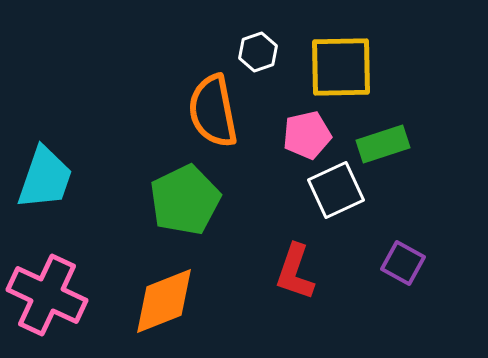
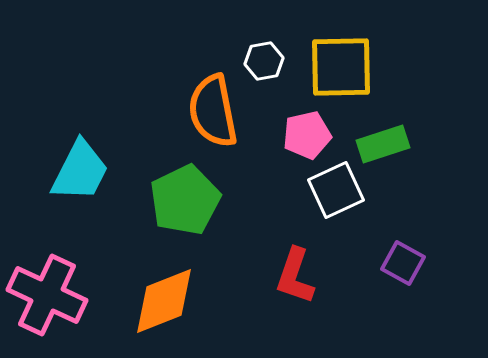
white hexagon: moved 6 px right, 9 px down; rotated 9 degrees clockwise
cyan trapezoid: moved 35 px right, 7 px up; rotated 8 degrees clockwise
red L-shape: moved 4 px down
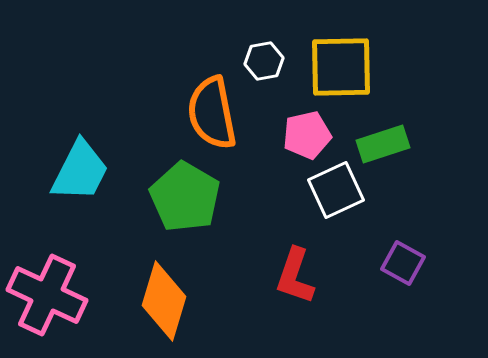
orange semicircle: moved 1 px left, 2 px down
green pentagon: moved 3 px up; rotated 16 degrees counterclockwise
orange diamond: rotated 52 degrees counterclockwise
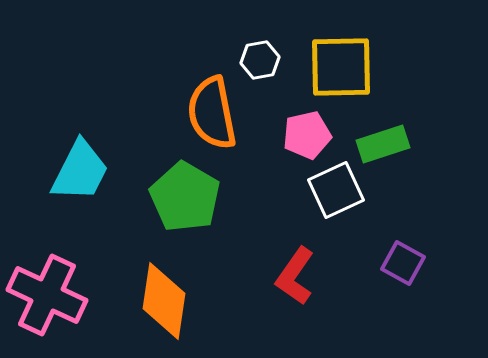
white hexagon: moved 4 px left, 1 px up
red L-shape: rotated 16 degrees clockwise
orange diamond: rotated 8 degrees counterclockwise
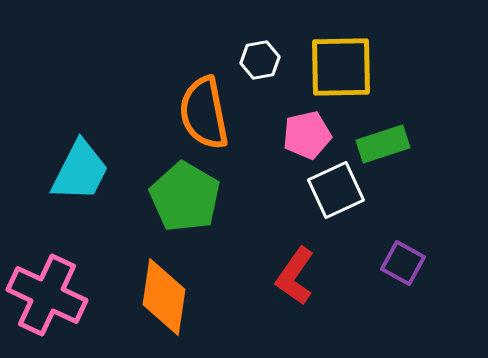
orange semicircle: moved 8 px left
orange diamond: moved 4 px up
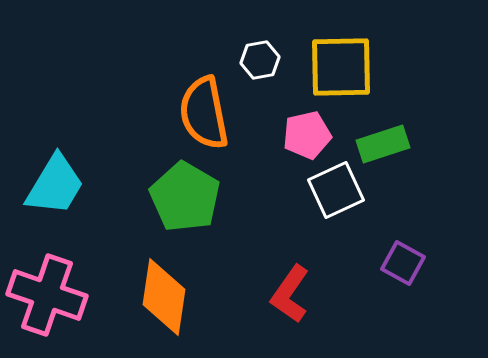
cyan trapezoid: moved 25 px left, 14 px down; rotated 4 degrees clockwise
red L-shape: moved 5 px left, 18 px down
pink cross: rotated 6 degrees counterclockwise
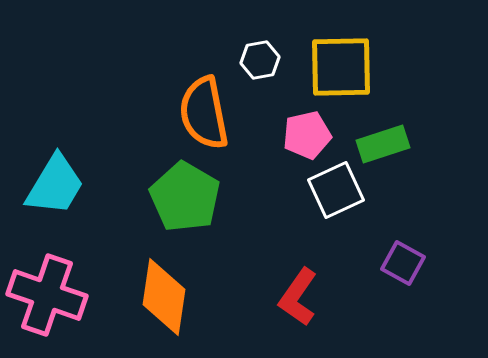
red L-shape: moved 8 px right, 3 px down
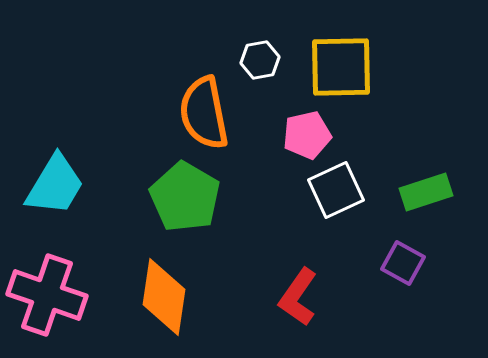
green rectangle: moved 43 px right, 48 px down
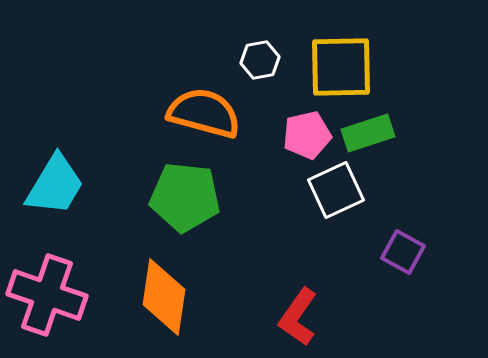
orange semicircle: rotated 116 degrees clockwise
green rectangle: moved 58 px left, 59 px up
green pentagon: rotated 24 degrees counterclockwise
purple square: moved 11 px up
red L-shape: moved 20 px down
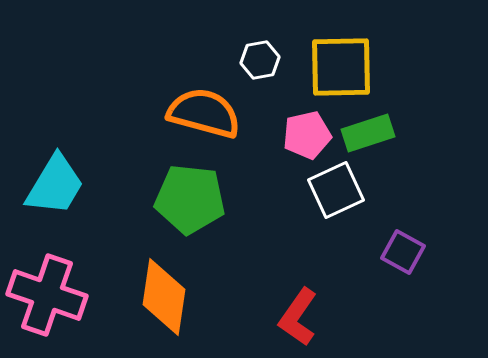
green pentagon: moved 5 px right, 2 px down
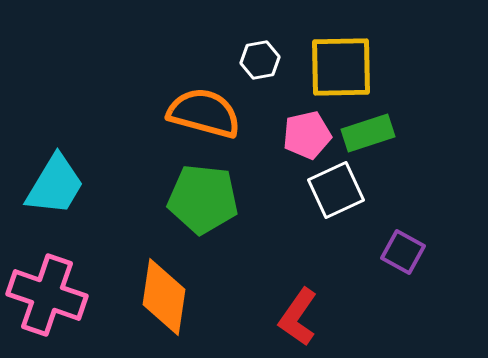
green pentagon: moved 13 px right
